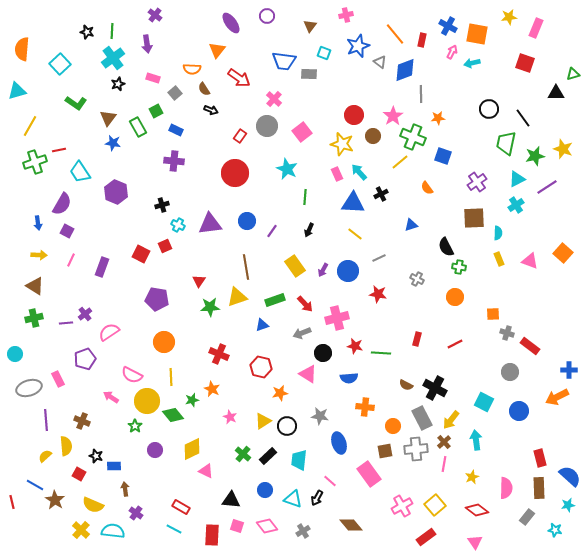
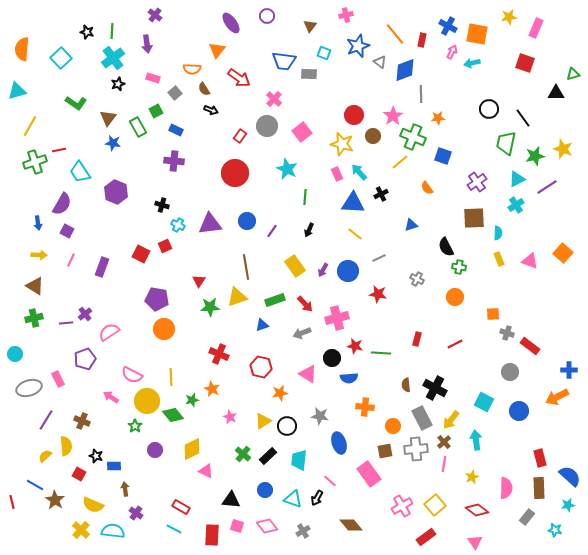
cyan square at (60, 64): moved 1 px right, 6 px up
black cross at (162, 205): rotated 32 degrees clockwise
orange circle at (164, 342): moved 13 px up
black circle at (323, 353): moved 9 px right, 5 px down
brown semicircle at (406, 385): rotated 56 degrees clockwise
purple line at (46, 420): rotated 35 degrees clockwise
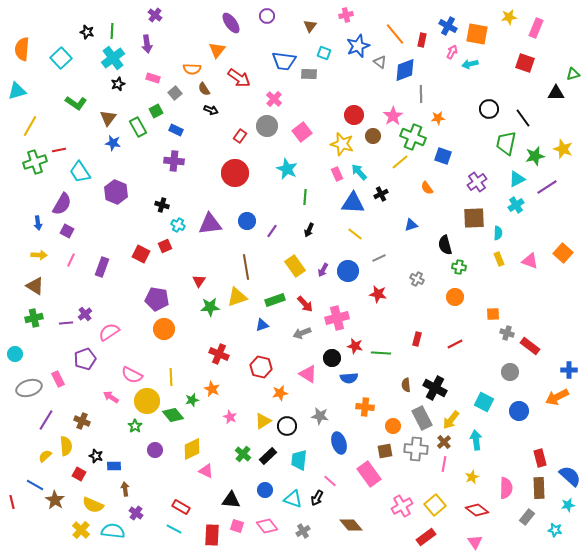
cyan arrow at (472, 63): moved 2 px left, 1 px down
black semicircle at (446, 247): moved 1 px left, 2 px up; rotated 12 degrees clockwise
gray cross at (416, 449): rotated 10 degrees clockwise
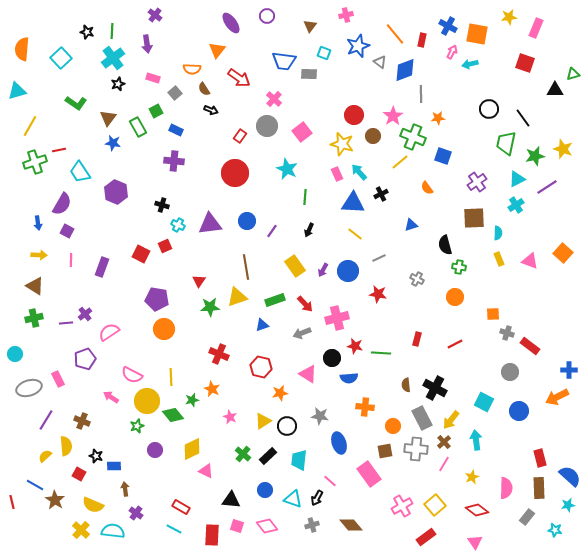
black triangle at (556, 93): moved 1 px left, 3 px up
pink line at (71, 260): rotated 24 degrees counterclockwise
green star at (135, 426): moved 2 px right; rotated 16 degrees clockwise
pink line at (444, 464): rotated 21 degrees clockwise
gray cross at (303, 531): moved 9 px right, 6 px up; rotated 16 degrees clockwise
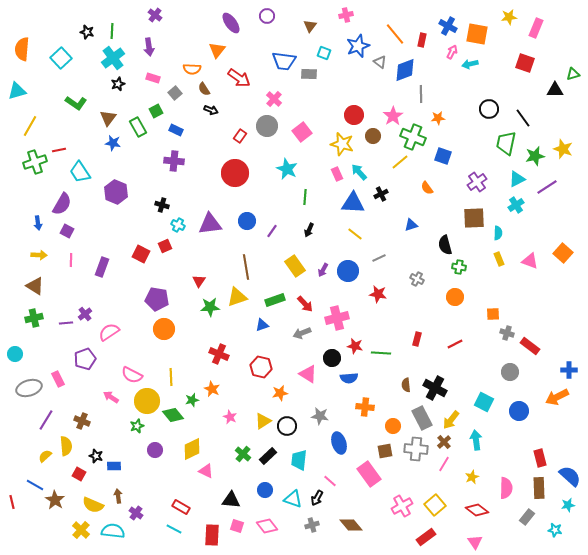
purple arrow at (147, 44): moved 2 px right, 3 px down
brown arrow at (125, 489): moved 7 px left, 7 px down
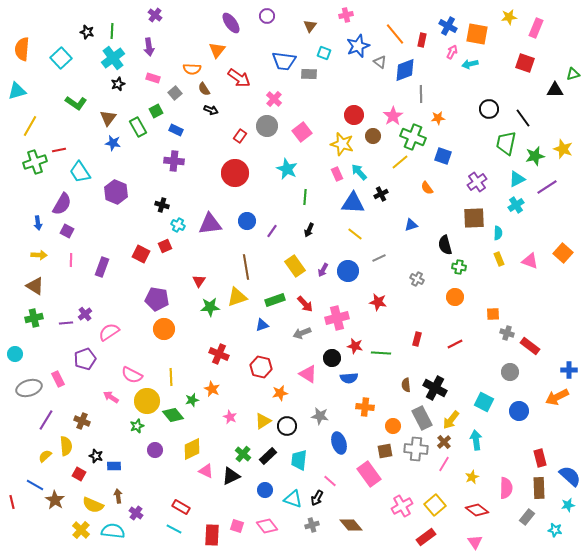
red star at (378, 294): moved 8 px down
black triangle at (231, 500): moved 24 px up; rotated 30 degrees counterclockwise
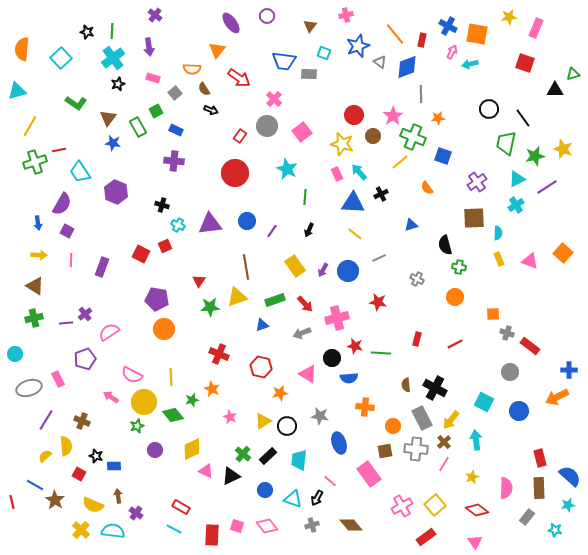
blue diamond at (405, 70): moved 2 px right, 3 px up
yellow circle at (147, 401): moved 3 px left, 1 px down
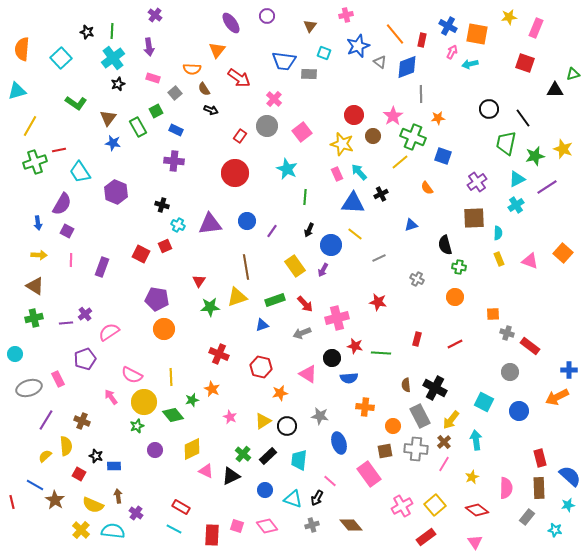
blue circle at (348, 271): moved 17 px left, 26 px up
pink arrow at (111, 397): rotated 21 degrees clockwise
gray rectangle at (422, 418): moved 2 px left, 2 px up
